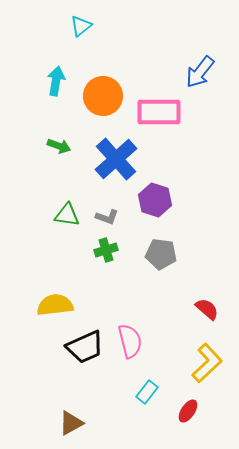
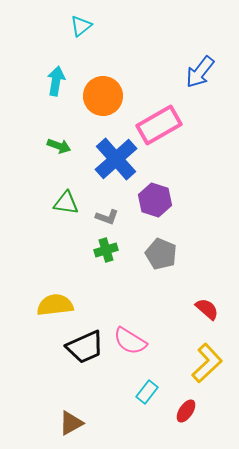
pink rectangle: moved 13 px down; rotated 30 degrees counterclockwise
green triangle: moved 1 px left, 12 px up
gray pentagon: rotated 16 degrees clockwise
pink semicircle: rotated 136 degrees clockwise
red ellipse: moved 2 px left
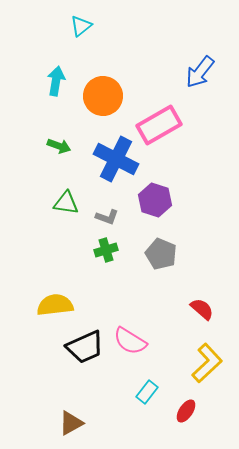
blue cross: rotated 21 degrees counterclockwise
red semicircle: moved 5 px left
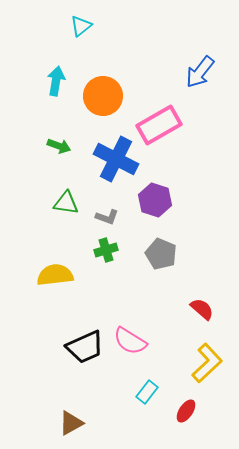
yellow semicircle: moved 30 px up
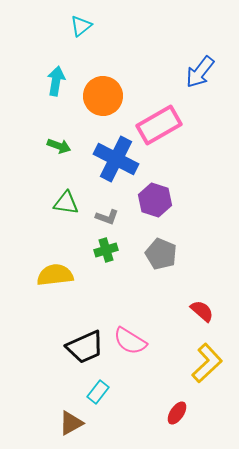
red semicircle: moved 2 px down
cyan rectangle: moved 49 px left
red ellipse: moved 9 px left, 2 px down
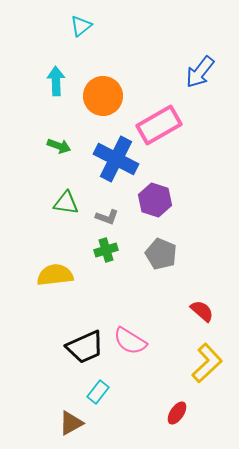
cyan arrow: rotated 12 degrees counterclockwise
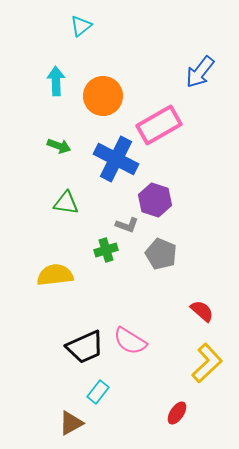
gray L-shape: moved 20 px right, 8 px down
